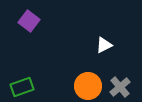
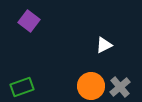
orange circle: moved 3 px right
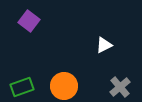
orange circle: moved 27 px left
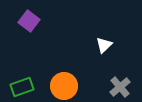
white triangle: rotated 18 degrees counterclockwise
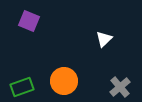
purple square: rotated 15 degrees counterclockwise
white triangle: moved 6 px up
orange circle: moved 5 px up
